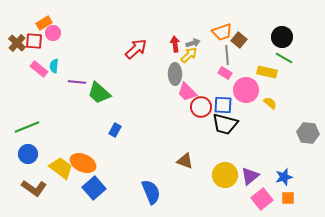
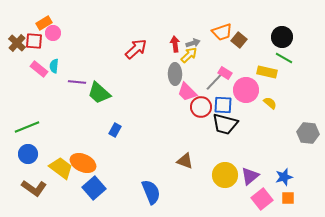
gray line at (227, 55): moved 13 px left, 27 px down; rotated 48 degrees clockwise
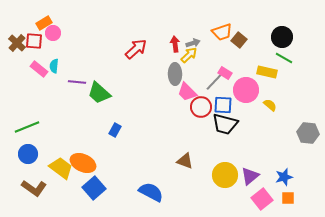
yellow semicircle at (270, 103): moved 2 px down
blue semicircle at (151, 192): rotated 40 degrees counterclockwise
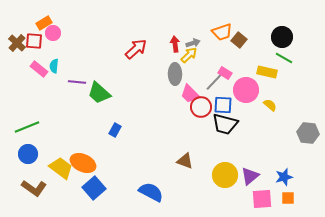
pink trapezoid at (187, 92): moved 3 px right, 2 px down
pink square at (262, 199): rotated 35 degrees clockwise
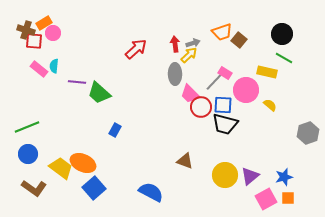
black circle at (282, 37): moved 3 px up
brown cross at (17, 43): moved 9 px right, 13 px up; rotated 24 degrees counterclockwise
gray hexagon at (308, 133): rotated 25 degrees counterclockwise
pink square at (262, 199): moved 4 px right; rotated 25 degrees counterclockwise
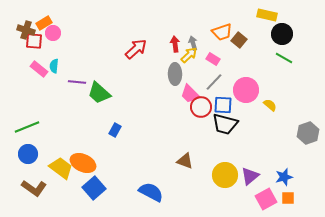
gray arrow at (193, 43): rotated 88 degrees counterclockwise
yellow rectangle at (267, 72): moved 57 px up
pink rectangle at (225, 73): moved 12 px left, 14 px up
